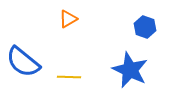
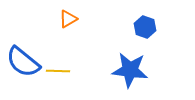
blue star: rotated 18 degrees counterclockwise
yellow line: moved 11 px left, 6 px up
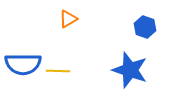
blue semicircle: moved 2 px down; rotated 39 degrees counterclockwise
blue star: rotated 12 degrees clockwise
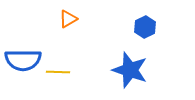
blue hexagon: rotated 15 degrees clockwise
blue semicircle: moved 4 px up
yellow line: moved 1 px down
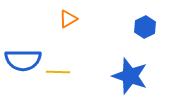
blue star: moved 6 px down
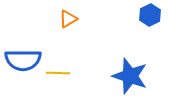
blue hexagon: moved 5 px right, 12 px up
yellow line: moved 1 px down
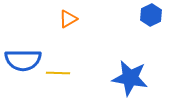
blue hexagon: moved 1 px right
blue star: moved 2 px down; rotated 9 degrees counterclockwise
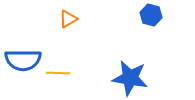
blue hexagon: rotated 20 degrees counterclockwise
